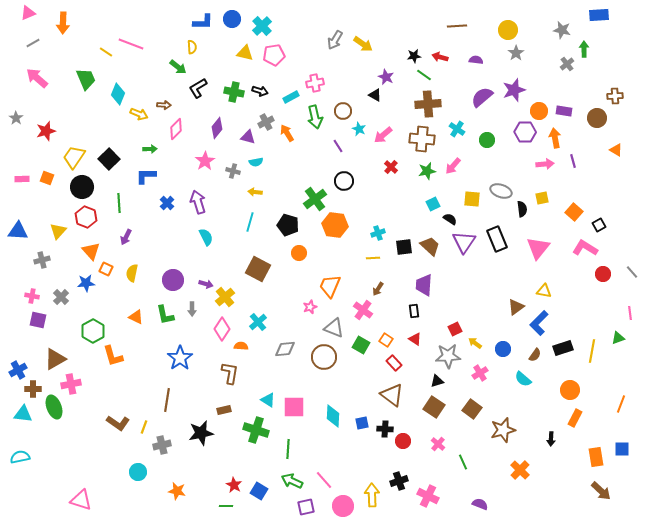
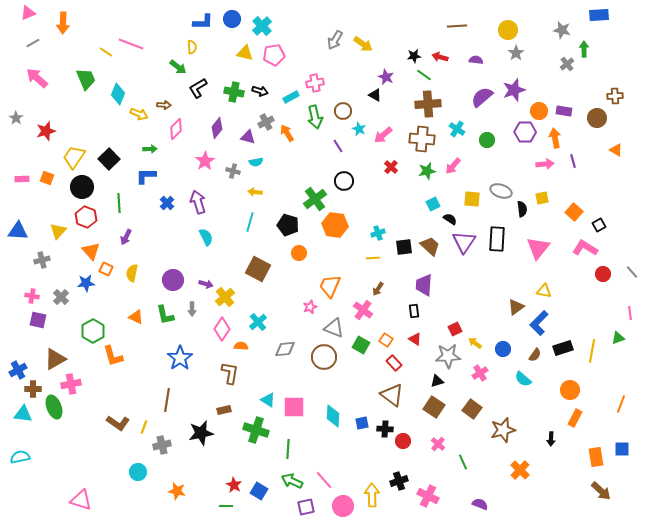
black rectangle at (497, 239): rotated 25 degrees clockwise
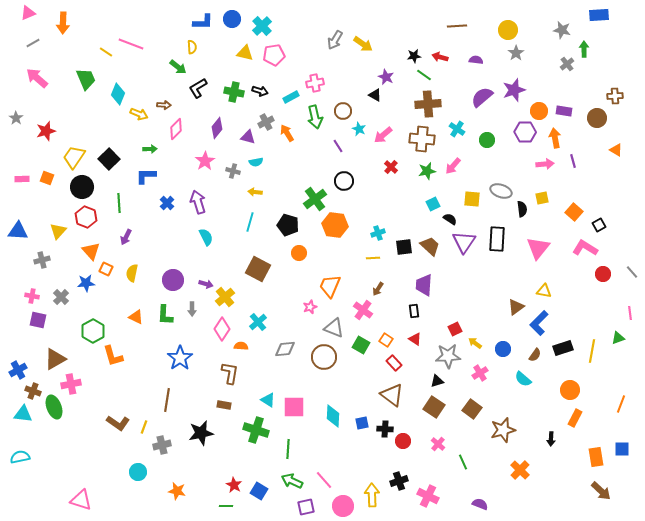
green L-shape at (165, 315): rotated 15 degrees clockwise
brown cross at (33, 389): moved 2 px down; rotated 21 degrees clockwise
brown rectangle at (224, 410): moved 5 px up; rotated 24 degrees clockwise
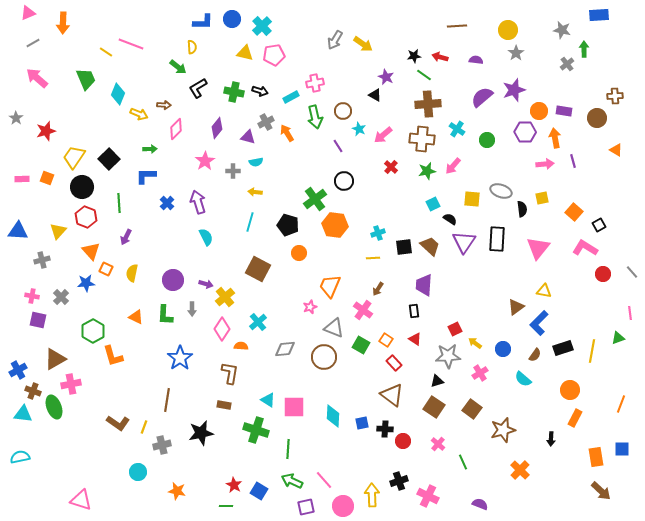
gray cross at (233, 171): rotated 16 degrees counterclockwise
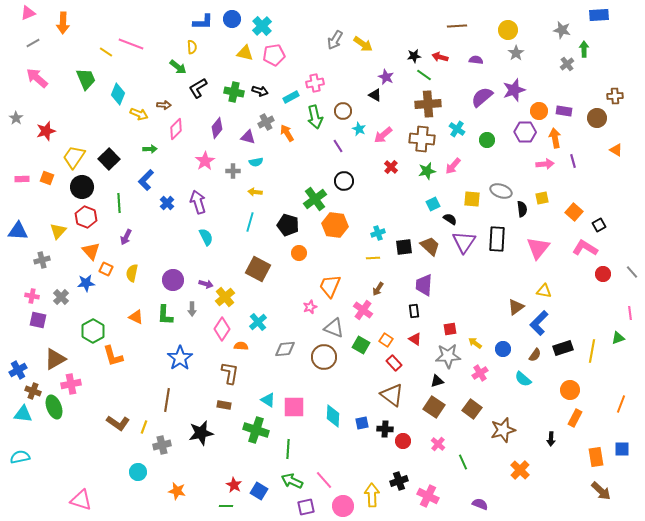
blue L-shape at (146, 176): moved 4 px down; rotated 45 degrees counterclockwise
red square at (455, 329): moved 5 px left; rotated 16 degrees clockwise
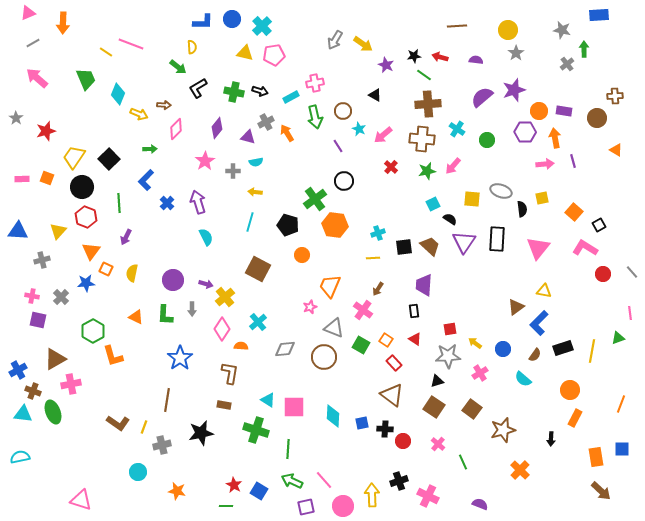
purple star at (386, 77): moved 12 px up
orange triangle at (91, 251): rotated 18 degrees clockwise
orange circle at (299, 253): moved 3 px right, 2 px down
green ellipse at (54, 407): moved 1 px left, 5 px down
